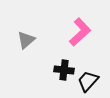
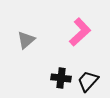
black cross: moved 3 px left, 8 px down
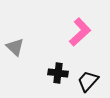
gray triangle: moved 11 px left, 7 px down; rotated 36 degrees counterclockwise
black cross: moved 3 px left, 5 px up
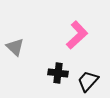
pink L-shape: moved 3 px left, 3 px down
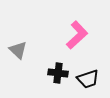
gray triangle: moved 3 px right, 3 px down
black trapezoid: moved 2 px up; rotated 150 degrees counterclockwise
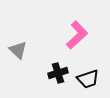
black cross: rotated 24 degrees counterclockwise
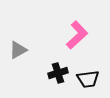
gray triangle: rotated 48 degrees clockwise
black trapezoid: rotated 10 degrees clockwise
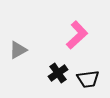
black cross: rotated 18 degrees counterclockwise
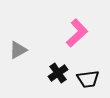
pink L-shape: moved 2 px up
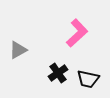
black trapezoid: rotated 20 degrees clockwise
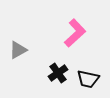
pink L-shape: moved 2 px left
